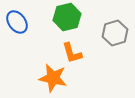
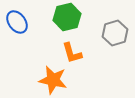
orange star: moved 2 px down
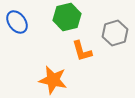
orange L-shape: moved 10 px right, 2 px up
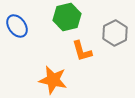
blue ellipse: moved 4 px down
gray hexagon: rotated 10 degrees counterclockwise
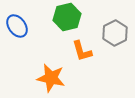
orange star: moved 2 px left, 2 px up
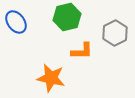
blue ellipse: moved 1 px left, 4 px up
orange L-shape: rotated 75 degrees counterclockwise
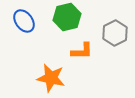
blue ellipse: moved 8 px right, 1 px up
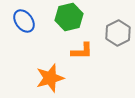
green hexagon: moved 2 px right
gray hexagon: moved 3 px right
orange star: moved 1 px left; rotated 28 degrees counterclockwise
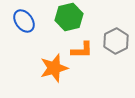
gray hexagon: moved 2 px left, 8 px down
orange L-shape: moved 1 px up
orange star: moved 4 px right, 10 px up
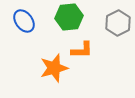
green hexagon: rotated 8 degrees clockwise
gray hexagon: moved 2 px right, 18 px up
